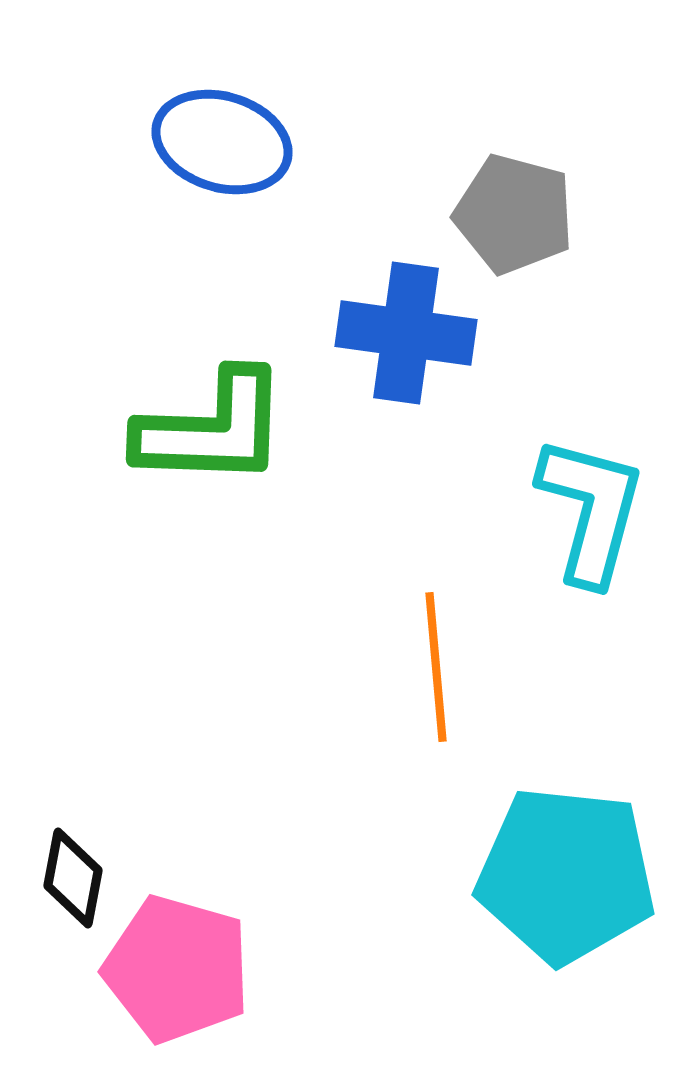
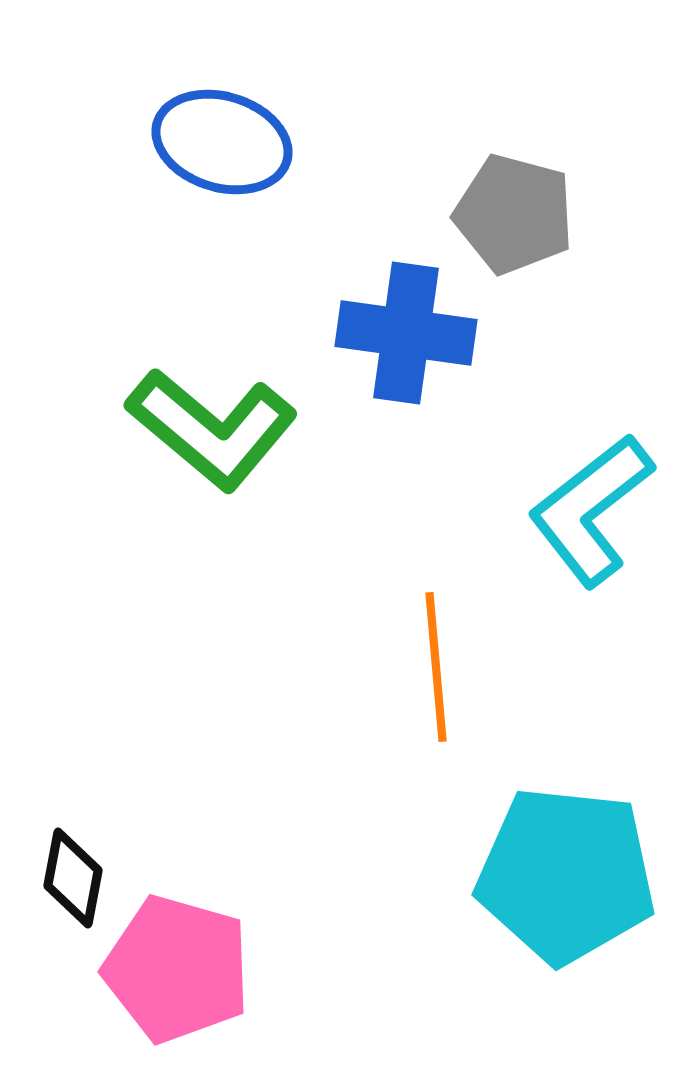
green L-shape: rotated 38 degrees clockwise
cyan L-shape: rotated 143 degrees counterclockwise
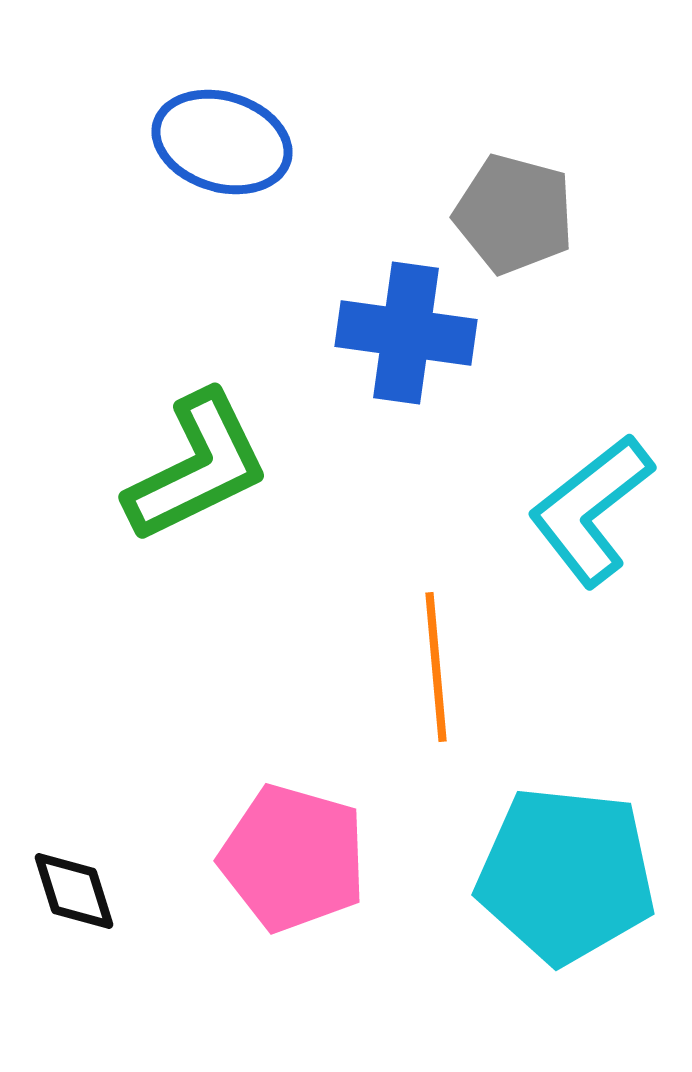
green L-shape: moved 15 px left, 38 px down; rotated 66 degrees counterclockwise
black diamond: moved 1 px right, 13 px down; rotated 28 degrees counterclockwise
pink pentagon: moved 116 px right, 111 px up
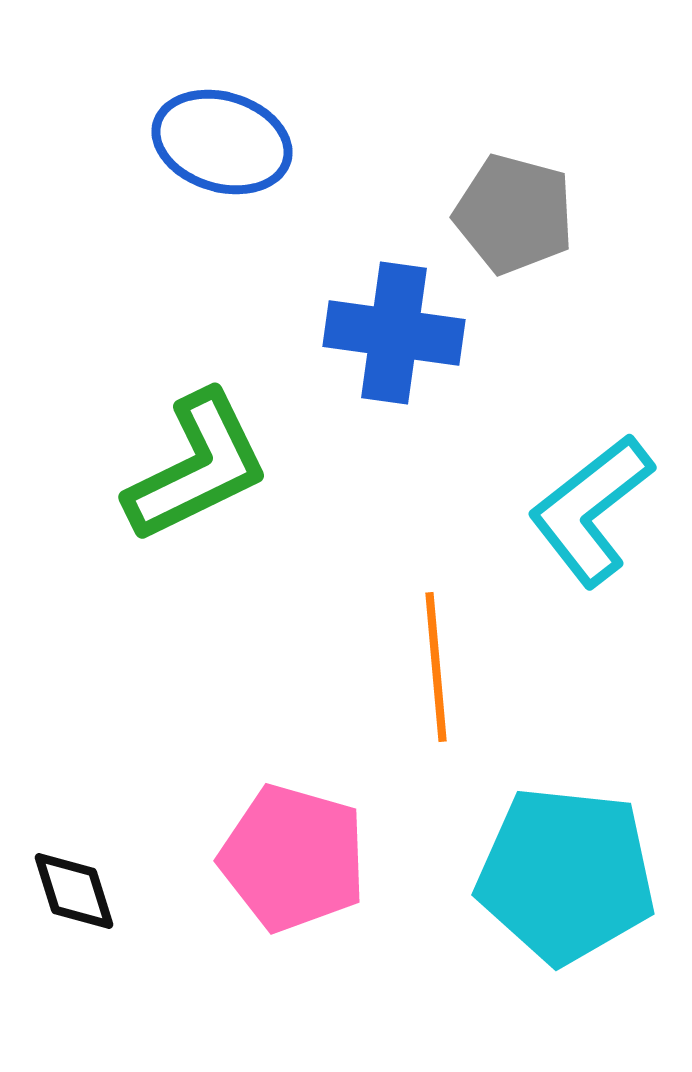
blue cross: moved 12 px left
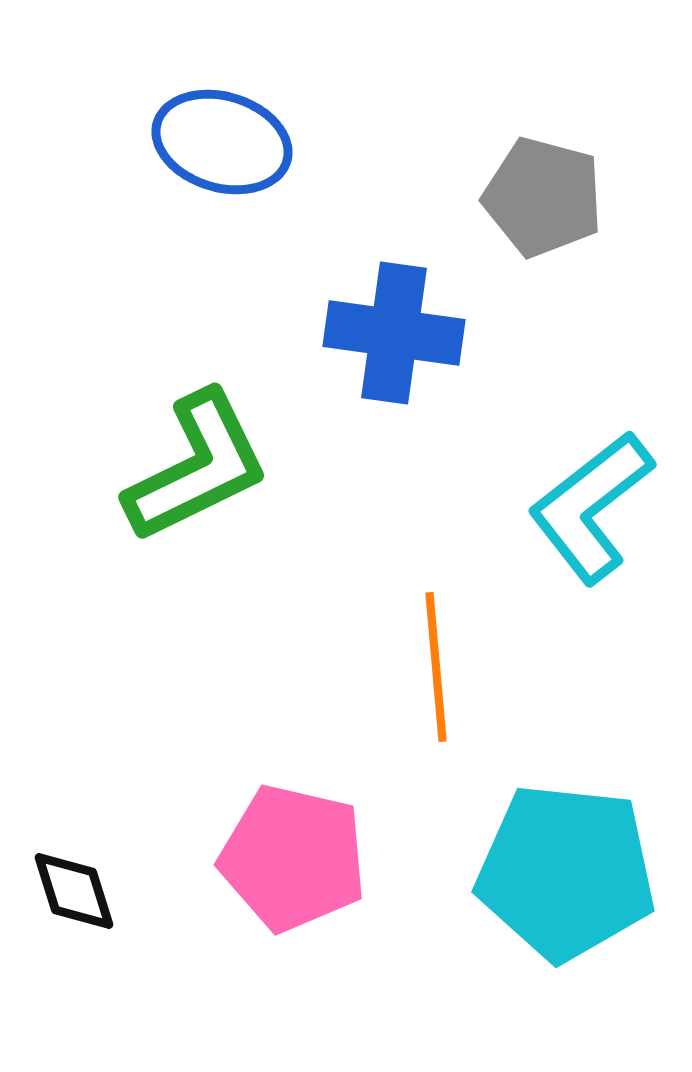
gray pentagon: moved 29 px right, 17 px up
cyan L-shape: moved 3 px up
pink pentagon: rotated 3 degrees counterclockwise
cyan pentagon: moved 3 px up
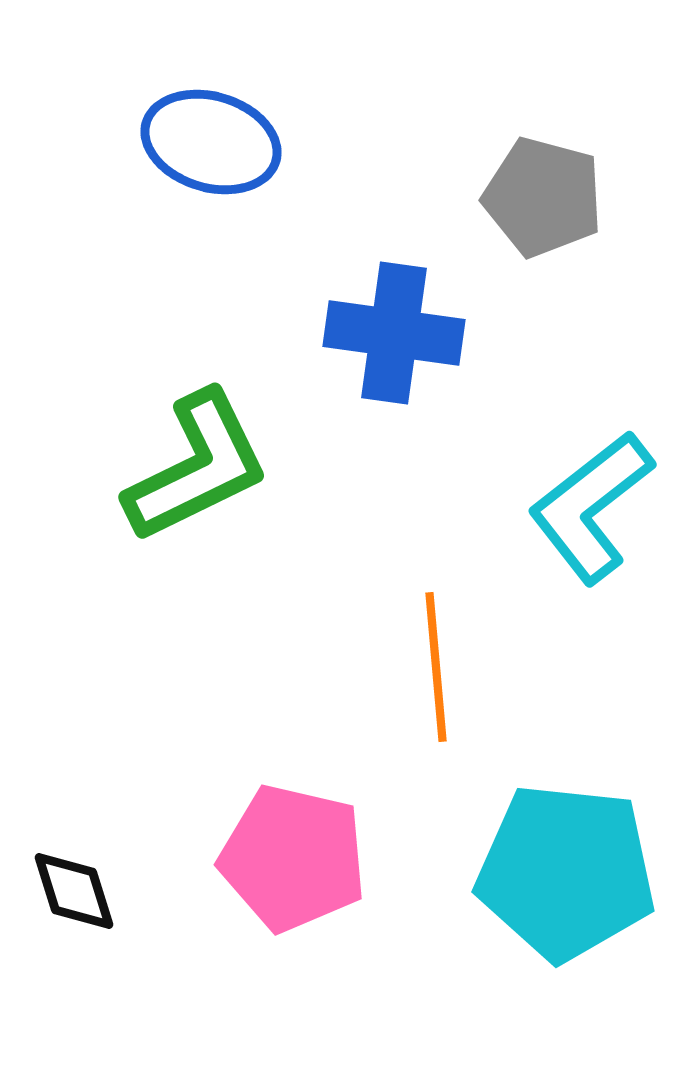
blue ellipse: moved 11 px left
